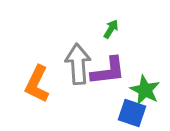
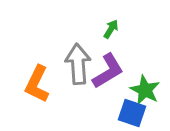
purple L-shape: rotated 24 degrees counterclockwise
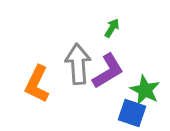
green arrow: moved 1 px right, 1 px up
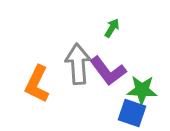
purple L-shape: rotated 84 degrees clockwise
green star: moved 3 px left; rotated 24 degrees counterclockwise
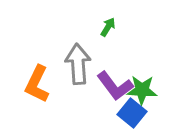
green arrow: moved 4 px left, 1 px up
purple L-shape: moved 7 px right, 15 px down
blue square: rotated 20 degrees clockwise
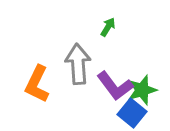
green star: rotated 20 degrees counterclockwise
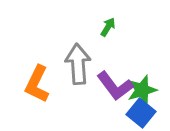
blue square: moved 9 px right
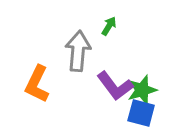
green arrow: moved 1 px right, 1 px up
gray arrow: moved 13 px up; rotated 9 degrees clockwise
blue square: rotated 24 degrees counterclockwise
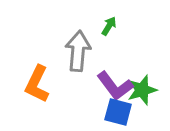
blue square: moved 23 px left, 1 px up
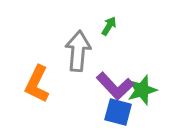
purple L-shape: rotated 6 degrees counterclockwise
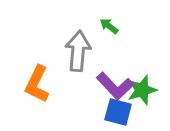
green arrow: rotated 84 degrees counterclockwise
